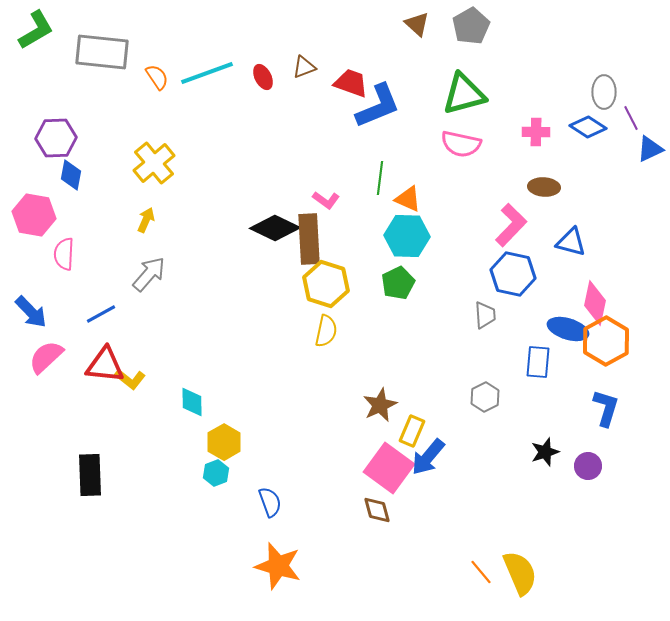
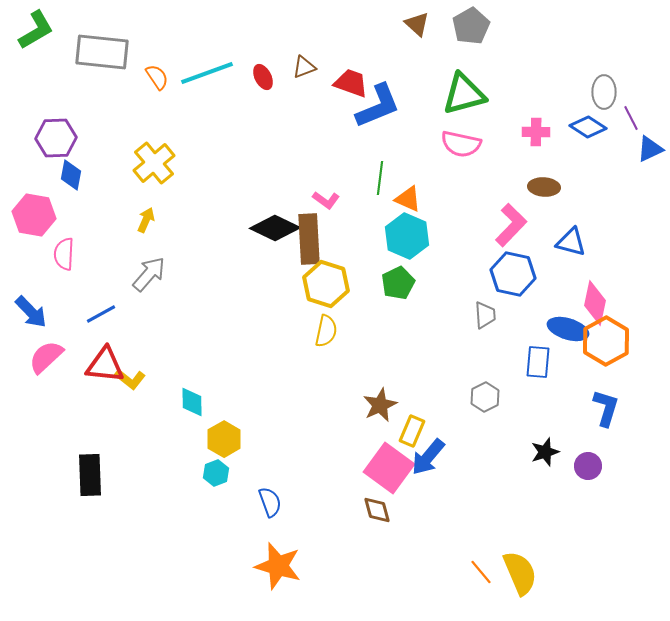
cyan hexagon at (407, 236): rotated 21 degrees clockwise
yellow hexagon at (224, 442): moved 3 px up
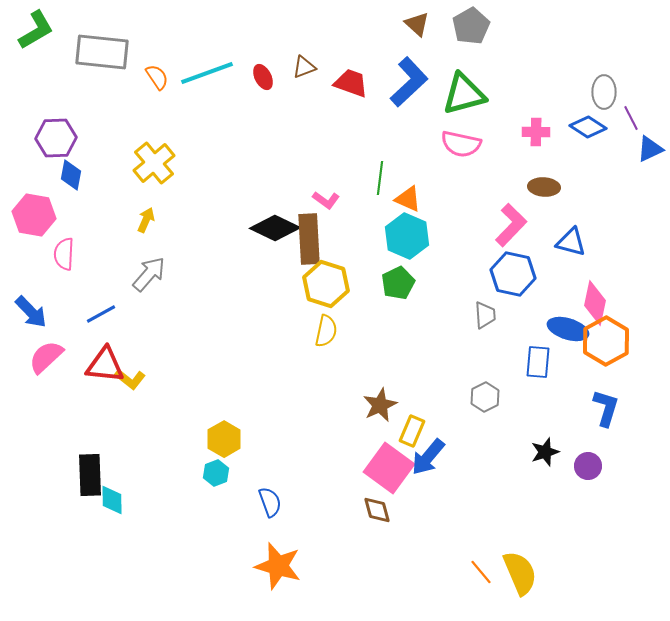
blue L-shape at (378, 106): moved 31 px right, 24 px up; rotated 21 degrees counterclockwise
cyan diamond at (192, 402): moved 80 px left, 98 px down
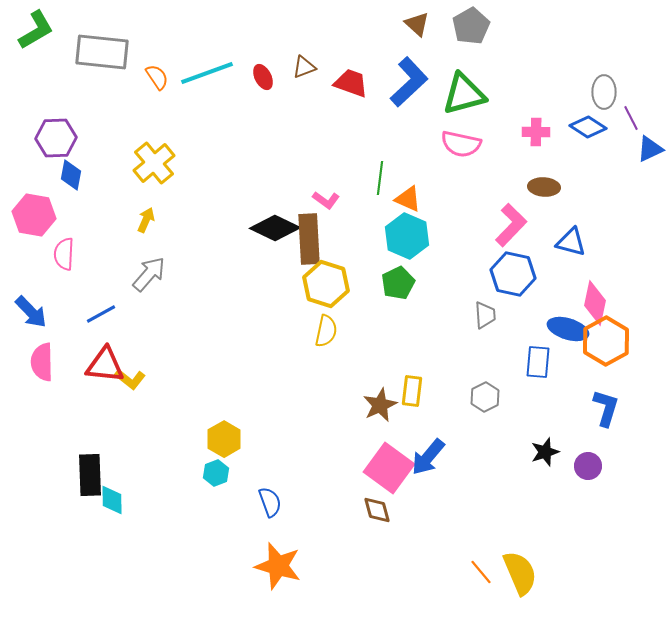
pink semicircle at (46, 357): moved 4 px left, 5 px down; rotated 48 degrees counterclockwise
yellow rectangle at (412, 431): moved 40 px up; rotated 16 degrees counterclockwise
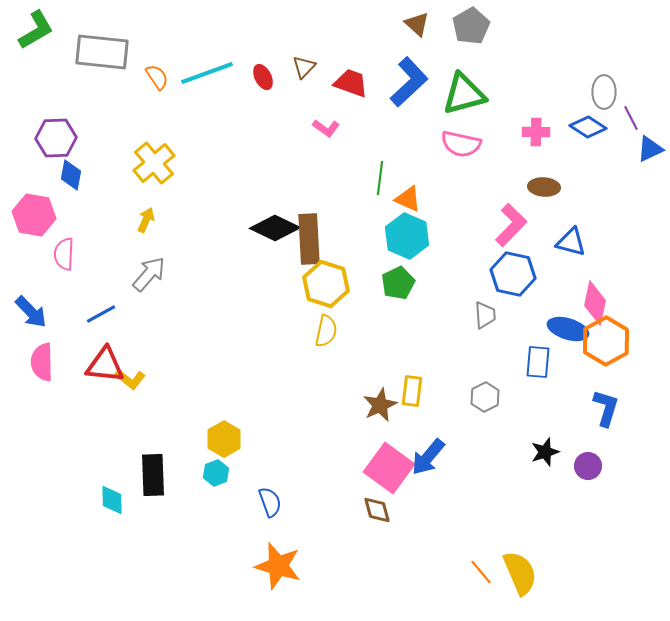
brown triangle at (304, 67): rotated 25 degrees counterclockwise
pink L-shape at (326, 200): moved 72 px up
black rectangle at (90, 475): moved 63 px right
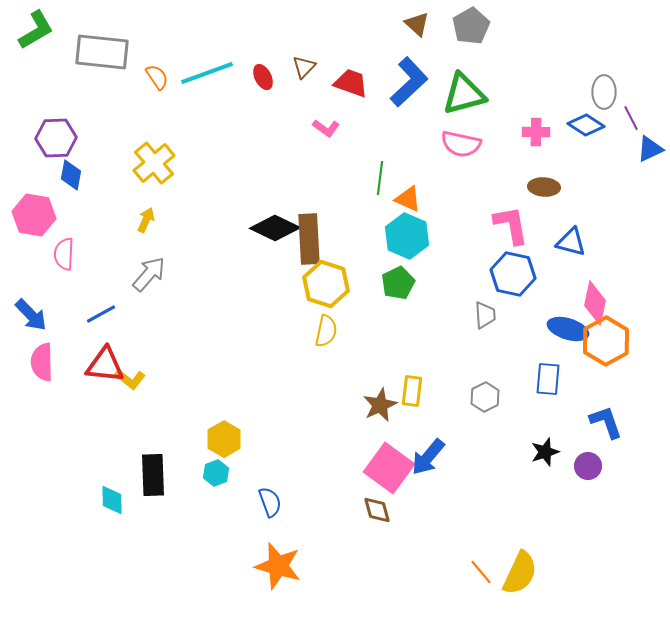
blue diamond at (588, 127): moved 2 px left, 2 px up
pink L-shape at (511, 225): rotated 54 degrees counterclockwise
blue arrow at (31, 312): moved 3 px down
blue rectangle at (538, 362): moved 10 px right, 17 px down
blue L-shape at (606, 408): moved 14 px down; rotated 36 degrees counterclockwise
yellow semicircle at (520, 573): rotated 48 degrees clockwise
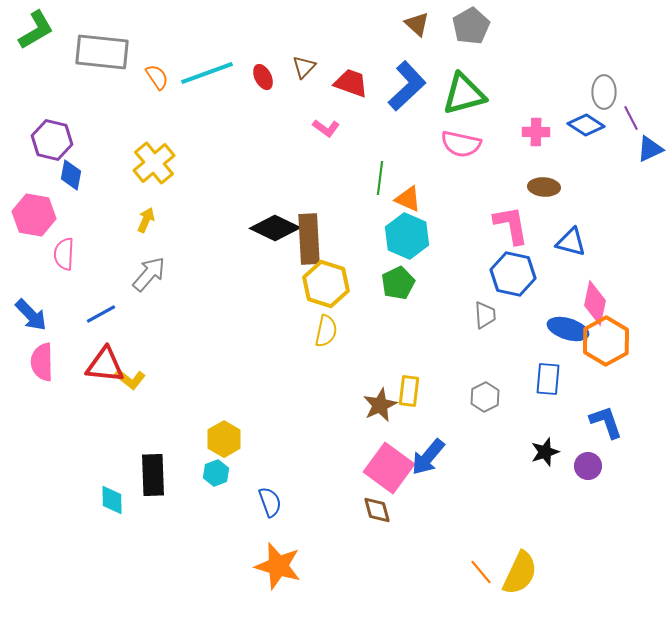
blue L-shape at (409, 82): moved 2 px left, 4 px down
purple hexagon at (56, 138): moved 4 px left, 2 px down; rotated 15 degrees clockwise
yellow rectangle at (412, 391): moved 3 px left
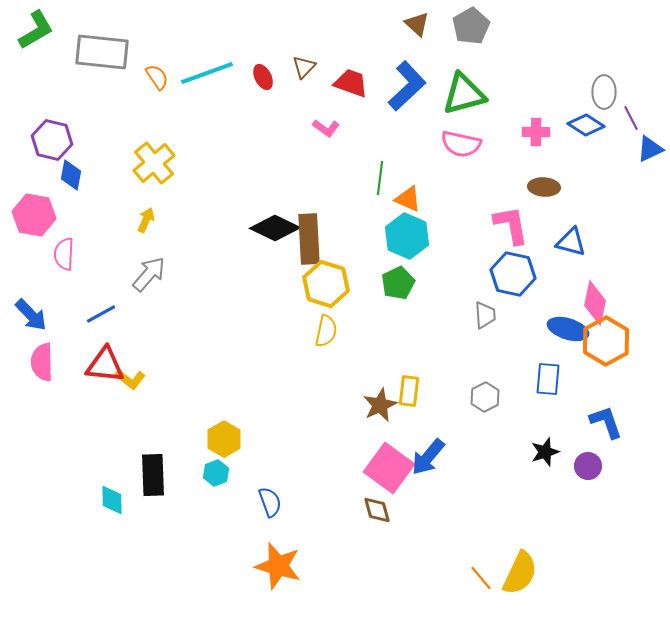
orange line at (481, 572): moved 6 px down
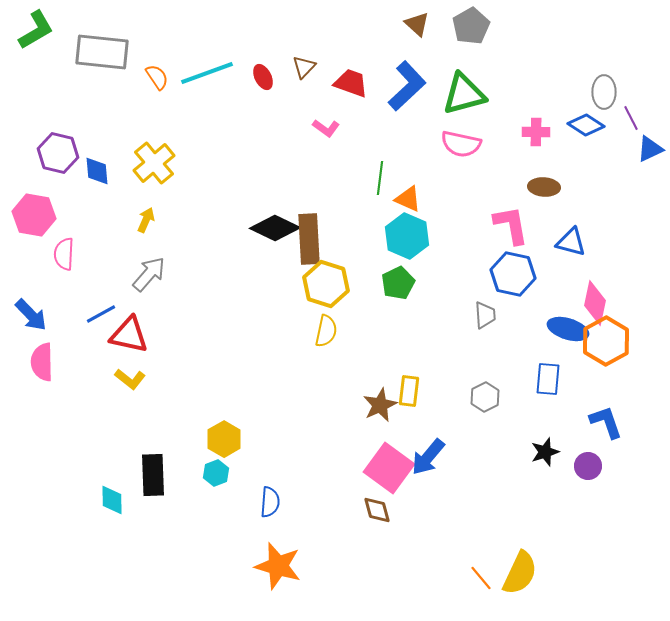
purple hexagon at (52, 140): moved 6 px right, 13 px down
blue diamond at (71, 175): moved 26 px right, 4 px up; rotated 16 degrees counterclockwise
red triangle at (105, 365): moved 24 px right, 30 px up; rotated 6 degrees clockwise
blue semicircle at (270, 502): rotated 24 degrees clockwise
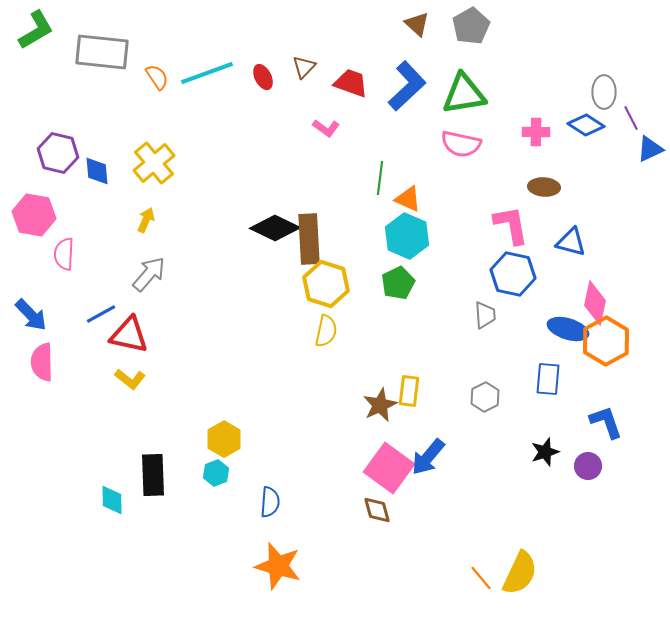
green triangle at (464, 94): rotated 6 degrees clockwise
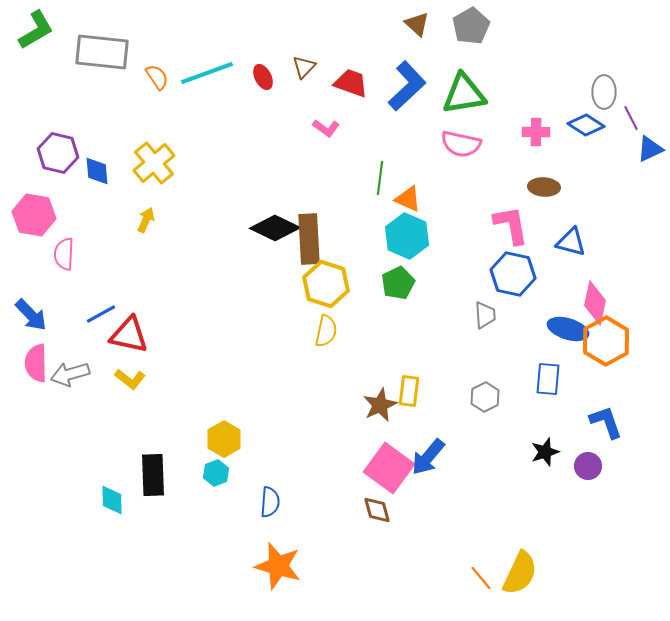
gray arrow at (149, 274): moved 79 px left, 100 px down; rotated 147 degrees counterclockwise
pink semicircle at (42, 362): moved 6 px left, 1 px down
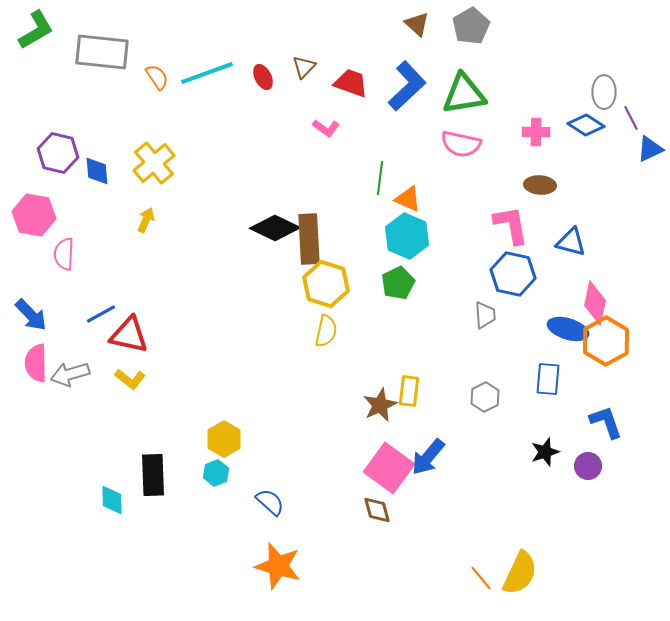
brown ellipse at (544, 187): moved 4 px left, 2 px up
blue semicircle at (270, 502): rotated 52 degrees counterclockwise
